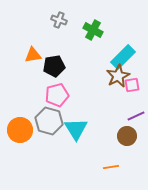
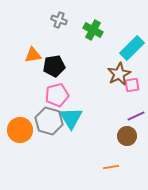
cyan rectangle: moved 9 px right, 9 px up
brown star: moved 1 px right, 2 px up
cyan triangle: moved 5 px left, 11 px up
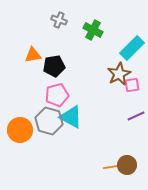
cyan triangle: moved 1 px up; rotated 30 degrees counterclockwise
brown circle: moved 29 px down
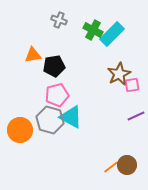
cyan rectangle: moved 20 px left, 14 px up
gray hexagon: moved 1 px right, 1 px up
orange line: rotated 28 degrees counterclockwise
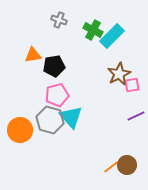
cyan rectangle: moved 2 px down
cyan triangle: rotated 20 degrees clockwise
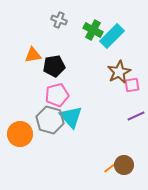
brown star: moved 2 px up
orange circle: moved 4 px down
brown circle: moved 3 px left
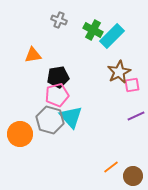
black pentagon: moved 4 px right, 11 px down
brown circle: moved 9 px right, 11 px down
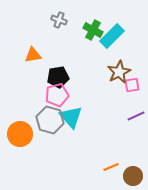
orange line: rotated 14 degrees clockwise
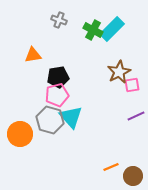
cyan rectangle: moved 7 px up
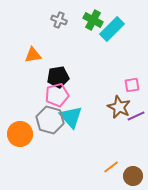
green cross: moved 10 px up
brown star: moved 35 px down; rotated 20 degrees counterclockwise
orange line: rotated 14 degrees counterclockwise
